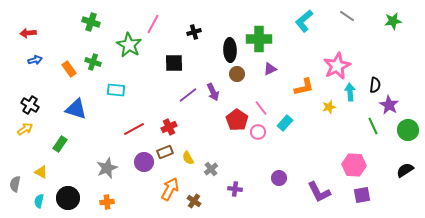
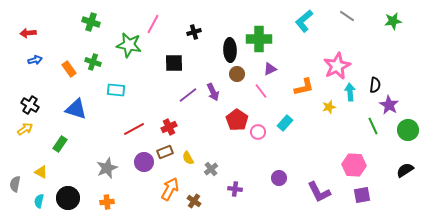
green star at (129, 45): rotated 20 degrees counterclockwise
pink line at (261, 108): moved 17 px up
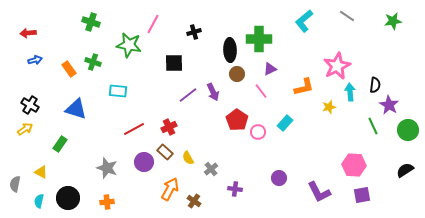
cyan rectangle at (116, 90): moved 2 px right, 1 px down
brown rectangle at (165, 152): rotated 63 degrees clockwise
gray star at (107, 168): rotated 30 degrees counterclockwise
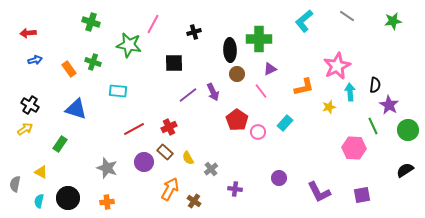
pink hexagon at (354, 165): moved 17 px up
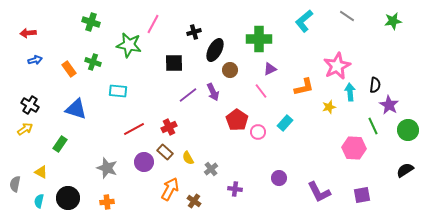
black ellipse at (230, 50): moved 15 px left; rotated 30 degrees clockwise
brown circle at (237, 74): moved 7 px left, 4 px up
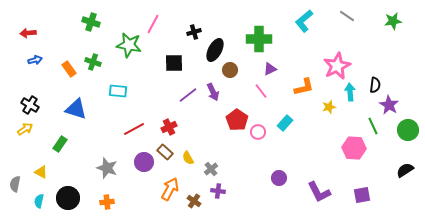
purple cross at (235, 189): moved 17 px left, 2 px down
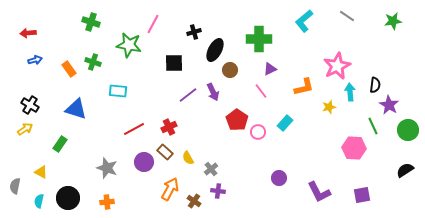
gray semicircle at (15, 184): moved 2 px down
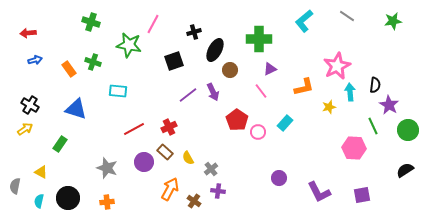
black square at (174, 63): moved 2 px up; rotated 18 degrees counterclockwise
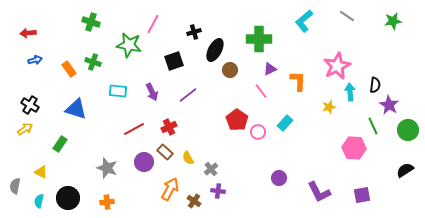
orange L-shape at (304, 87): moved 6 px left, 6 px up; rotated 75 degrees counterclockwise
purple arrow at (213, 92): moved 61 px left
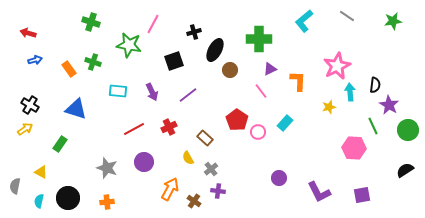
red arrow at (28, 33): rotated 21 degrees clockwise
brown rectangle at (165, 152): moved 40 px right, 14 px up
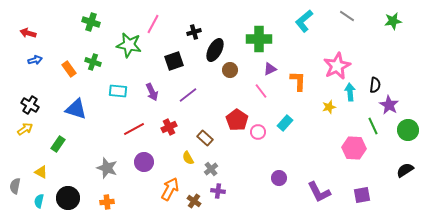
green rectangle at (60, 144): moved 2 px left
